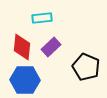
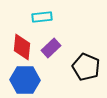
cyan rectangle: moved 1 px up
purple rectangle: moved 1 px down
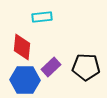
purple rectangle: moved 19 px down
black pentagon: rotated 20 degrees counterclockwise
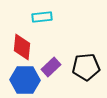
black pentagon: rotated 8 degrees counterclockwise
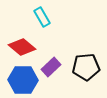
cyan rectangle: rotated 66 degrees clockwise
red diamond: rotated 56 degrees counterclockwise
blue hexagon: moved 2 px left
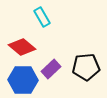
purple rectangle: moved 2 px down
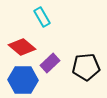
purple rectangle: moved 1 px left, 6 px up
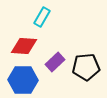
cyan rectangle: rotated 60 degrees clockwise
red diamond: moved 2 px right, 1 px up; rotated 36 degrees counterclockwise
purple rectangle: moved 5 px right, 1 px up
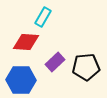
cyan rectangle: moved 1 px right
red diamond: moved 2 px right, 4 px up
blue hexagon: moved 2 px left
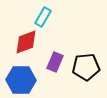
red diamond: rotated 24 degrees counterclockwise
purple rectangle: rotated 24 degrees counterclockwise
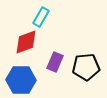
cyan rectangle: moved 2 px left
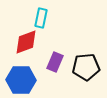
cyan rectangle: moved 1 px down; rotated 18 degrees counterclockwise
